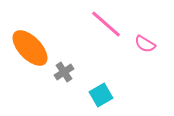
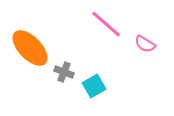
gray cross: rotated 36 degrees counterclockwise
cyan square: moved 7 px left, 9 px up
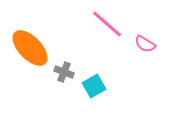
pink line: moved 1 px right
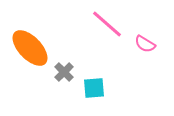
gray cross: rotated 24 degrees clockwise
cyan square: moved 2 px down; rotated 25 degrees clockwise
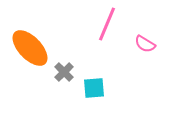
pink line: rotated 72 degrees clockwise
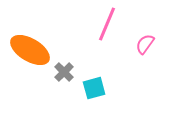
pink semicircle: rotated 95 degrees clockwise
orange ellipse: moved 2 px down; rotated 15 degrees counterclockwise
cyan square: rotated 10 degrees counterclockwise
